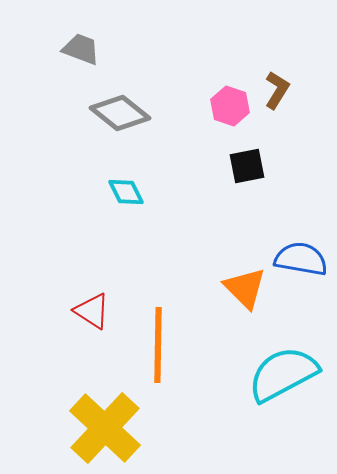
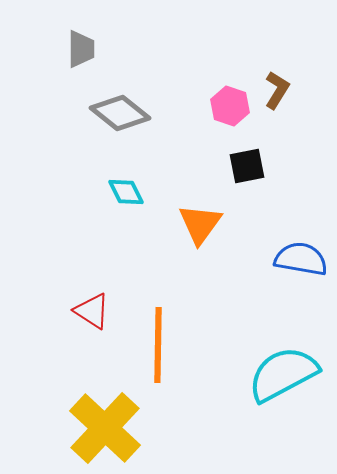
gray trapezoid: rotated 69 degrees clockwise
orange triangle: moved 45 px left, 64 px up; rotated 21 degrees clockwise
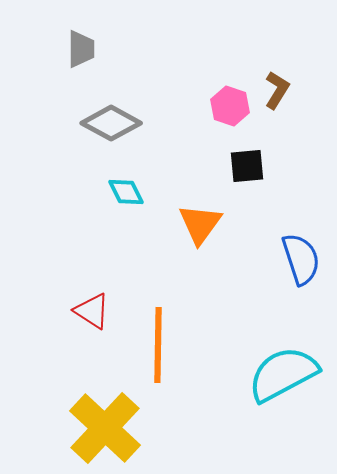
gray diamond: moved 9 px left, 10 px down; rotated 10 degrees counterclockwise
black square: rotated 6 degrees clockwise
blue semicircle: rotated 62 degrees clockwise
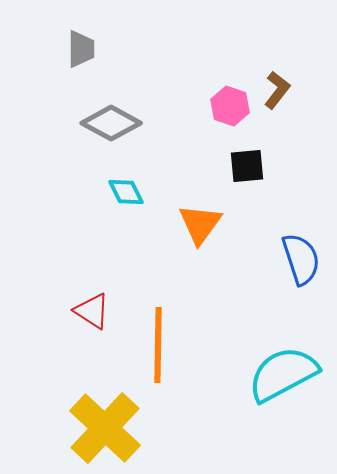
brown L-shape: rotated 6 degrees clockwise
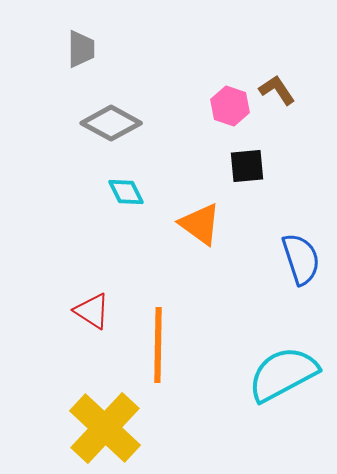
brown L-shape: rotated 72 degrees counterclockwise
orange triangle: rotated 30 degrees counterclockwise
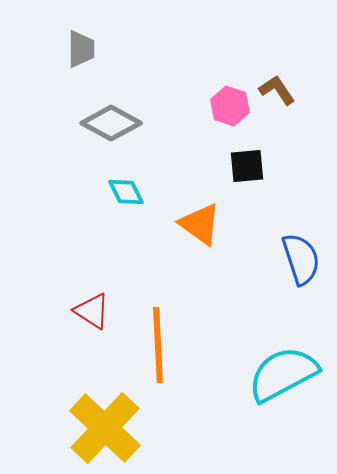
orange line: rotated 4 degrees counterclockwise
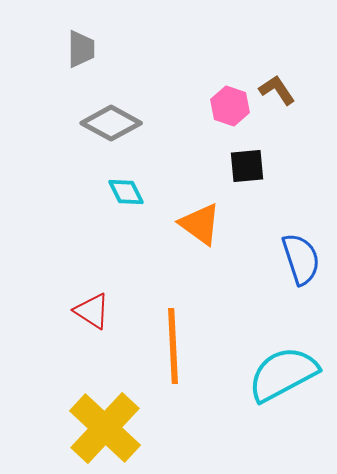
orange line: moved 15 px right, 1 px down
